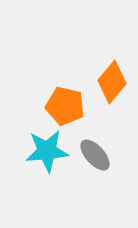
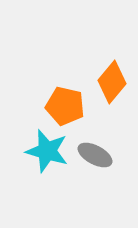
cyan star: rotated 21 degrees clockwise
gray ellipse: rotated 20 degrees counterclockwise
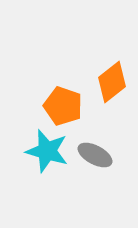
orange diamond: rotated 12 degrees clockwise
orange pentagon: moved 2 px left; rotated 6 degrees clockwise
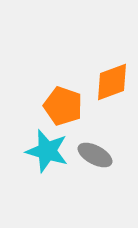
orange diamond: rotated 18 degrees clockwise
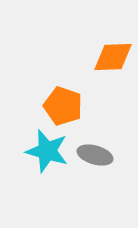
orange diamond: moved 1 px right, 25 px up; rotated 18 degrees clockwise
gray ellipse: rotated 12 degrees counterclockwise
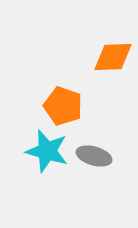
gray ellipse: moved 1 px left, 1 px down
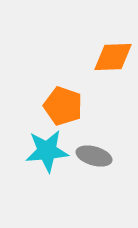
cyan star: rotated 21 degrees counterclockwise
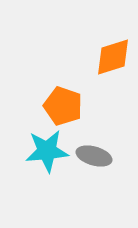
orange diamond: rotated 15 degrees counterclockwise
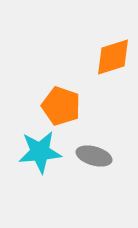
orange pentagon: moved 2 px left
cyan star: moved 7 px left, 1 px down
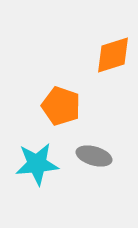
orange diamond: moved 2 px up
cyan star: moved 3 px left, 12 px down
